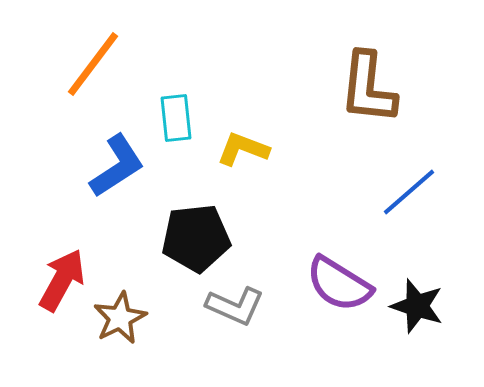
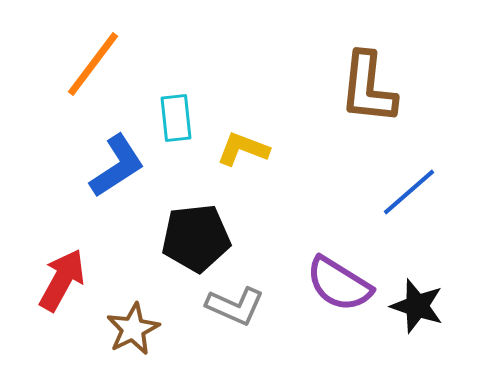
brown star: moved 13 px right, 11 px down
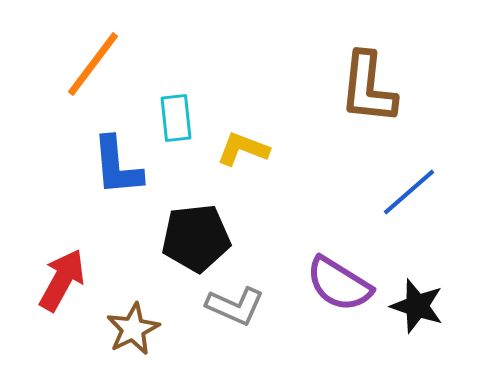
blue L-shape: rotated 118 degrees clockwise
